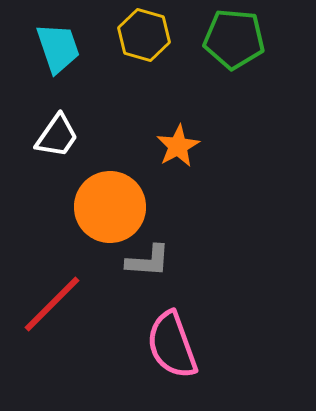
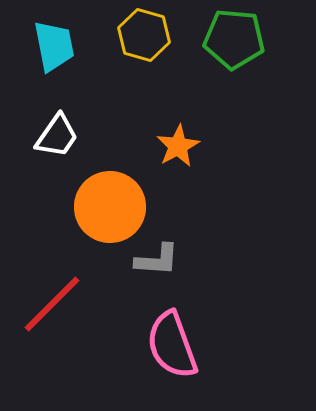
cyan trapezoid: moved 4 px left, 2 px up; rotated 8 degrees clockwise
gray L-shape: moved 9 px right, 1 px up
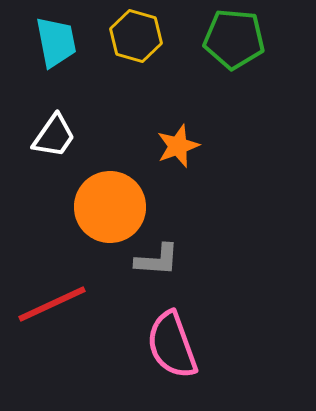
yellow hexagon: moved 8 px left, 1 px down
cyan trapezoid: moved 2 px right, 4 px up
white trapezoid: moved 3 px left
orange star: rotated 9 degrees clockwise
red line: rotated 20 degrees clockwise
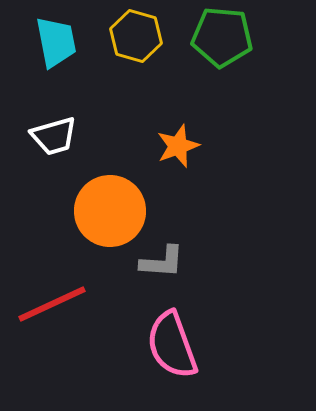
green pentagon: moved 12 px left, 2 px up
white trapezoid: rotated 39 degrees clockwise
orange circle: moved 4 px down
gray L-shape: moved 5 px right, 2 px down
